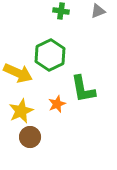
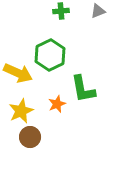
green cross: rotated 14 degrees counterclockwise
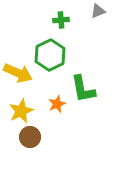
green cross: moved 9 px down
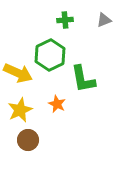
gray triangle: moved 6 px right, 9 px down
green cross: moved 4 px right
green L-shape: moved 10 px up
orange star: rotated 24 degrees counterclockwise
yellow star: moved 1 px left, 1 px up
brown circle: moved 2 px left, 3 px down
